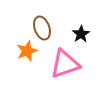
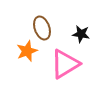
black star: rotated 30 degrees counterclockwise
pink triangle: rotated 12 degrees counterclockwise
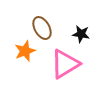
brown ellipse: rotated 10 degrees counterclockwise
orange star: moved 2 px left
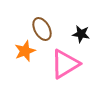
brown ellipse: moved 1 px down
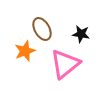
pink triangle: rotated 8 degrees counterclockwise
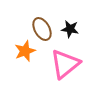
black star: moved 11 px left, 5 px up
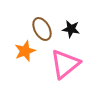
black star: moved 1 px right
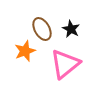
black star: rotated 18 degrees clockwise
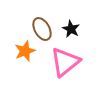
pink triangle: moved 2 px up
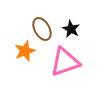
pink triangle: rotated 20 degrees clockwise
